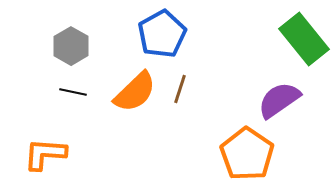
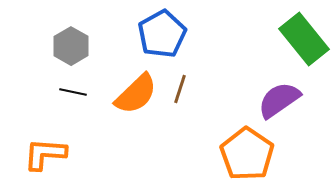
orange semicircle: moved 1 px right, 2 px down
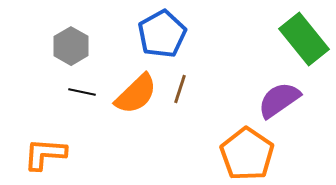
black line: moved 9 px right
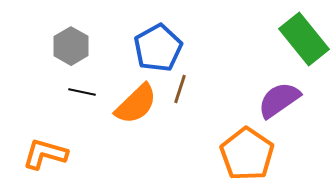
blue pentagon: moved 4 px left, 14 px down
orange semicircle: moved 10 px down
orange L-shape: rotated 12 degrees clockwise
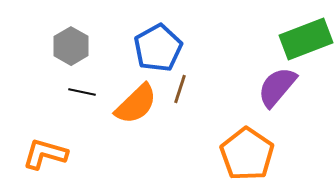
green rectangle: moved 2 px right; rotated 72 degrees counterclockwise
purple semicircle: moved 2 px left, 13 px up; rotated 15 degrees counterclockwise
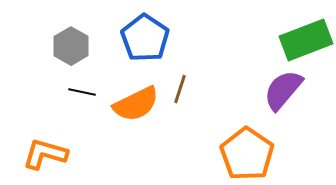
green rectangle: moved 1 px down
blue pentagon: moved 13 px left, 10 px up; rotated 9 degrees counterclockwise
purple semicircle: moved 6 px right, 3 px down
orange semicircle: rotated 18 degrees clockwise
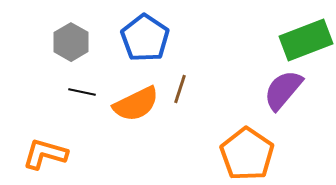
gray hexagon: moved 4 px up
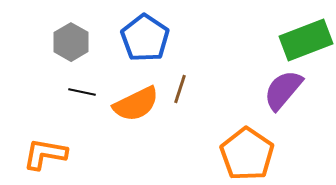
orange L-shape: rotated 6 degrees counterclockwise
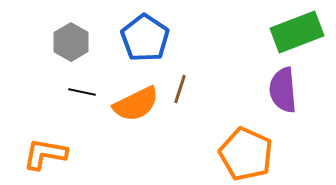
green rectangle: moved 9 px left, 8 px up
purple semicircle: rotated 45 degrees counterclockwise
orange pentagon: moved 1 px left; rotated 10 degrees counterclockwise
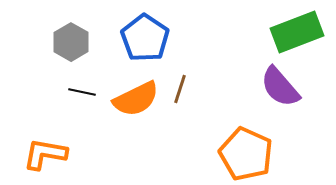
purple semicircle: moved 3 px left, 3 px up; rotated 36 degrees counterclockwise
orange semicircle: moved 5 px up
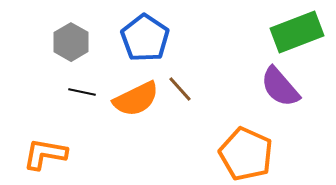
brown line: rotated 60 degrees counterclockwise
